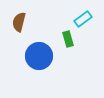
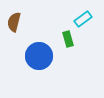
brown semicircle: moved 5 px left
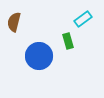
green rectangle: moved 2 px down
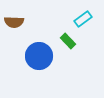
brown semicircle: rotated 102 degrees counterclockwise
green rectangle: rotated 28 degrees counterclockwise
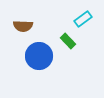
brown semicircle: moved 9 px right, 4 px down
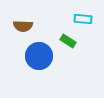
cyan rectangle: rotated 42 degrees clockwise
green rectangle: rotated 14 degrees counterclockwise
